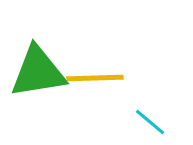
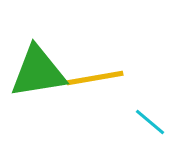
yellow line: rotated 8 degrees counterclockwise
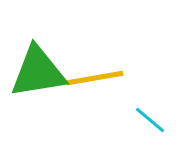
cyan line: moved 2 px up
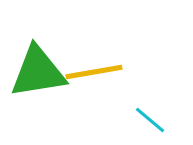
yellow line: moved 1 px left, 6 px up
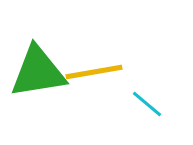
cyan line: moved 3 px left, 16 px up
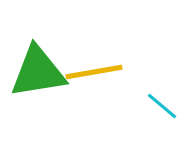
cyan line: moved 15 px right, 2 px down
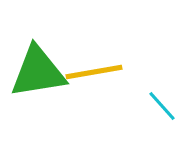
cyan line: rotated 8 degrees clockwise
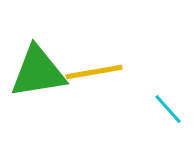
cyan line: moved 6 px right, 3 px down
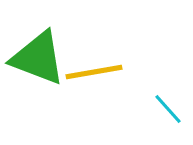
green triangle: moved 14 px up; rotated 30 degrees clockwise
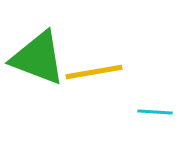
cyan line: moved 13 px left, 3 px down; rotated 44 degrees counterclockwise
